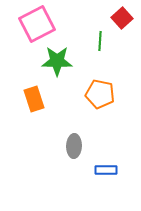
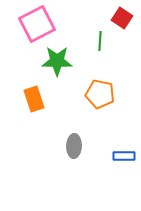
red square: rotated 15 degrees counterclockwise
blue rectangle: moved 18 px right, 14 px up
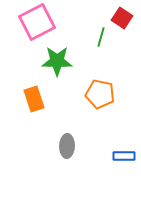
pink square: moved 2 px up
green line: moved 1 px right, 4 px up; rotated 12 degrees clockwise
gray ellipse: moved 7 px left
